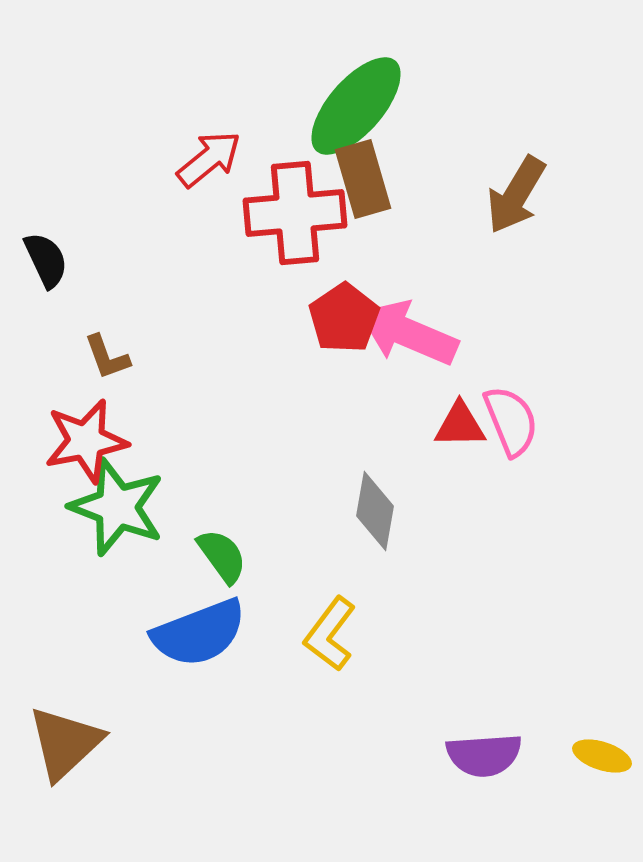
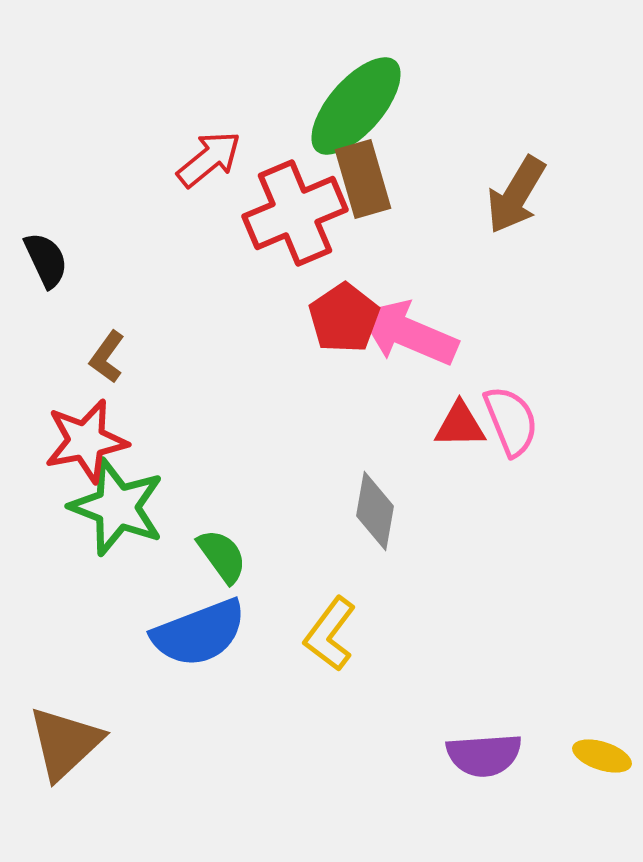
red cross: rotated 18 degrees counterclockwise
brown L-shape: rotated 56 degrees clockwise
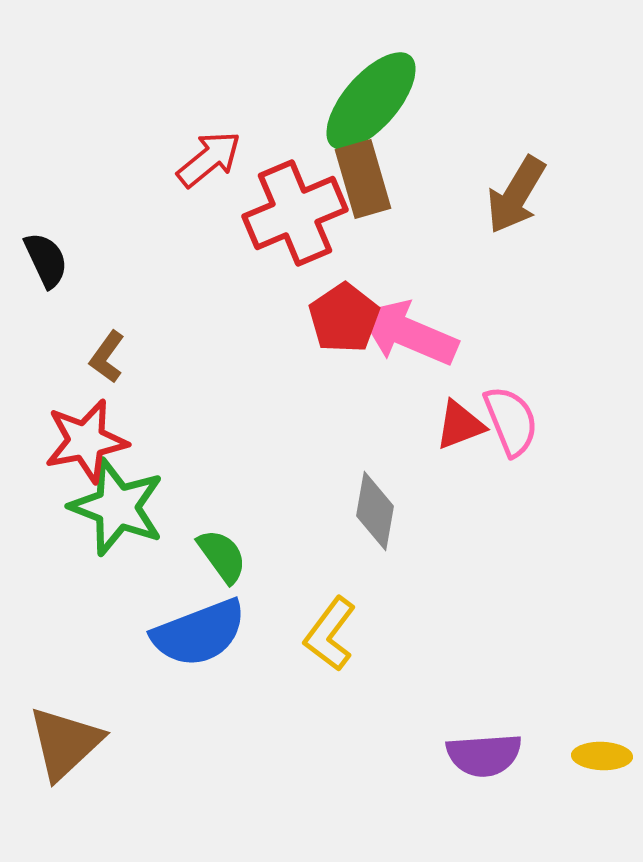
green ellipse: moved 15 px right, 5 px up
red triangle: rotated 20 degrees counterclockwise
yellow ellipse: rotated 16 degrees counterclockwise
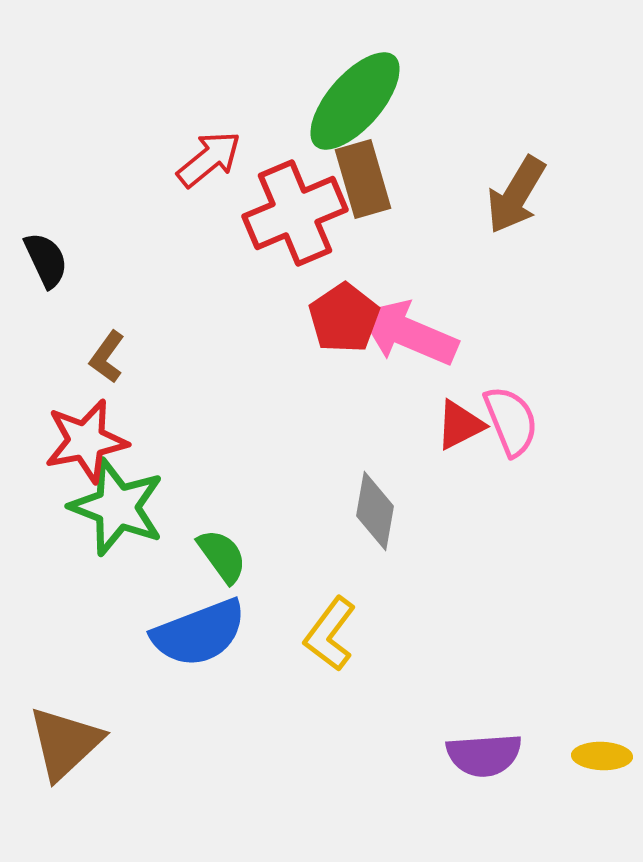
green ellipse: moved 16 px left
red triangle: rotated 6 degrees counterclockwise
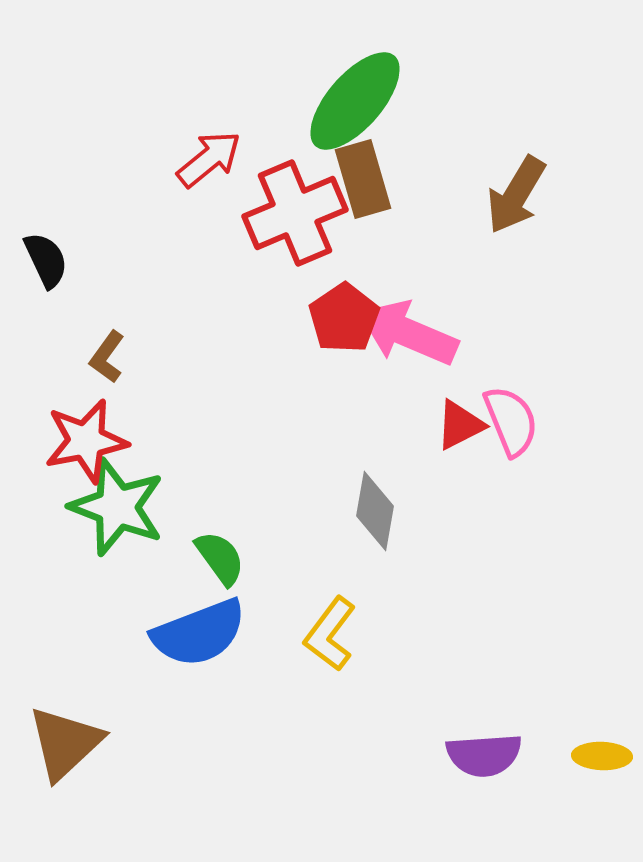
green semicircle: moved 2 px left, 2 px down
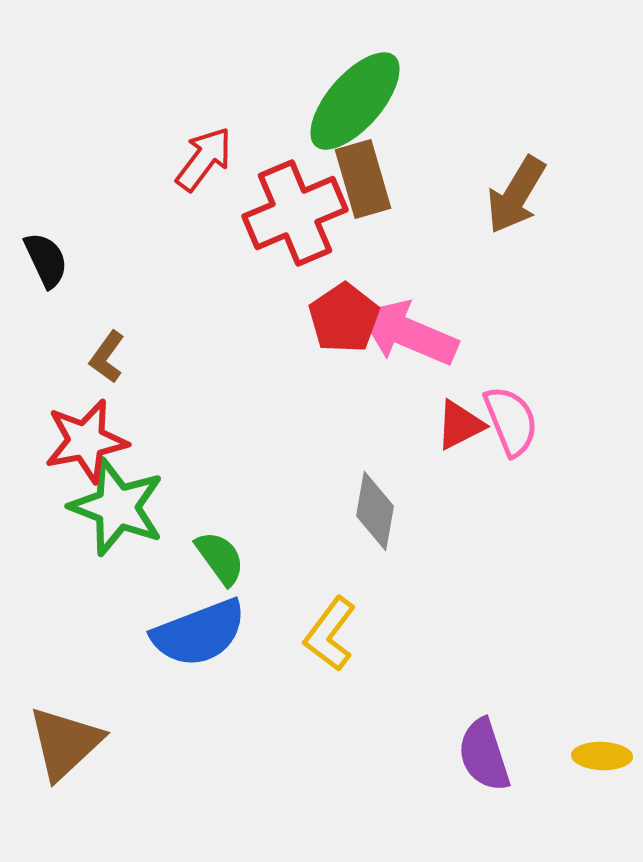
red arrow: moved 5 px left; rotated 14 degrees counterclockwise
purple semicircle: rotated 76 degrees clockwise
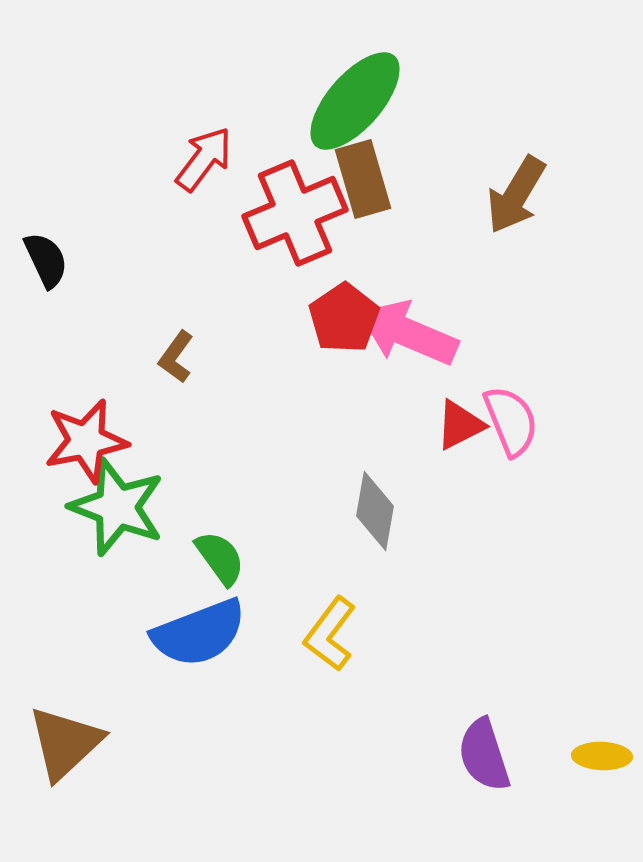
brown L-shape: moved 69 px right
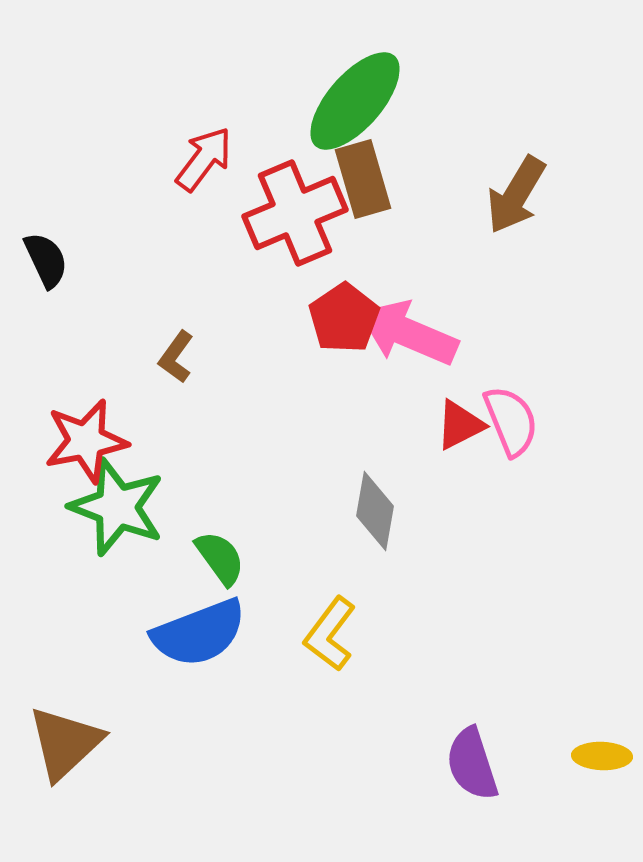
purple semicircle: moved 12 px left, 9 px down
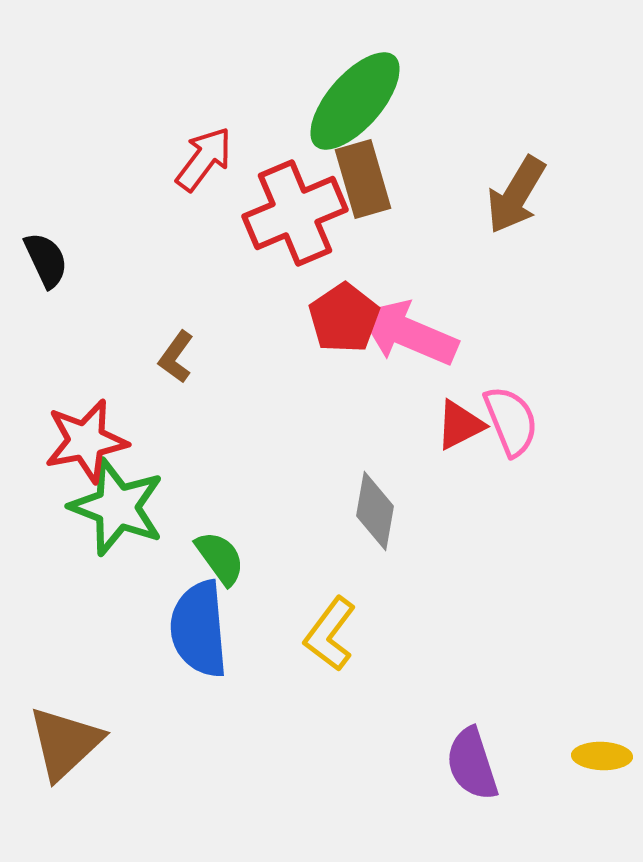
blue semicircle: moved 4 px up; rotated 106 degrees clockwise
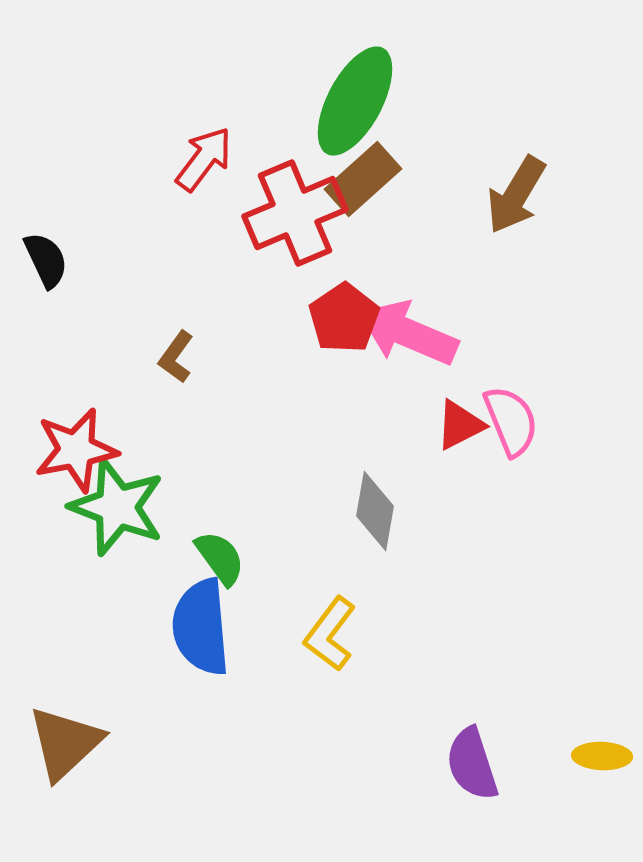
green ellipse: rotated 13 degrees counterclockwise
brown rectangle: rotated 64 degrees clockwise
red star: moved 10 px left, 9 px down
blue semicircle: moved 2 px right, 2 px up
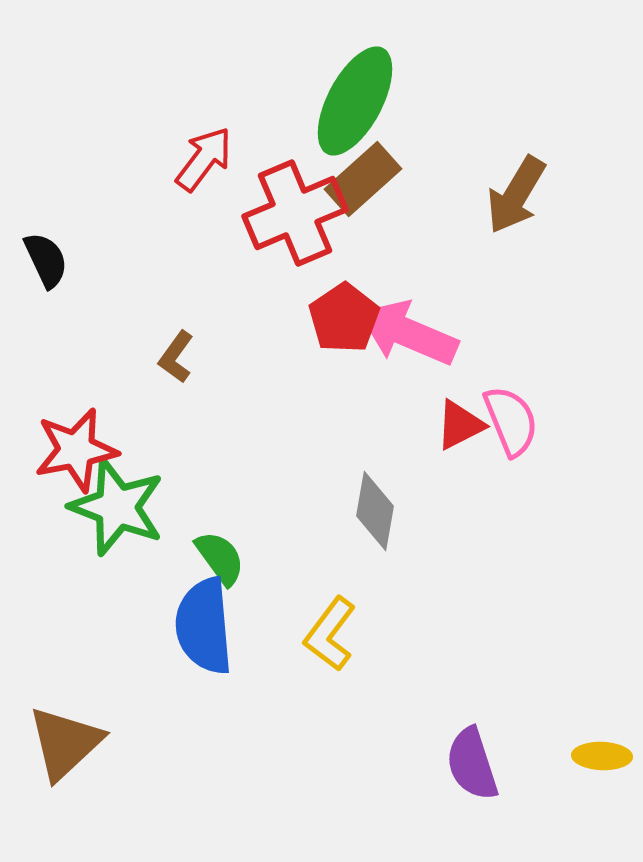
blue semicircle: moved 3 px right, 1 px up
